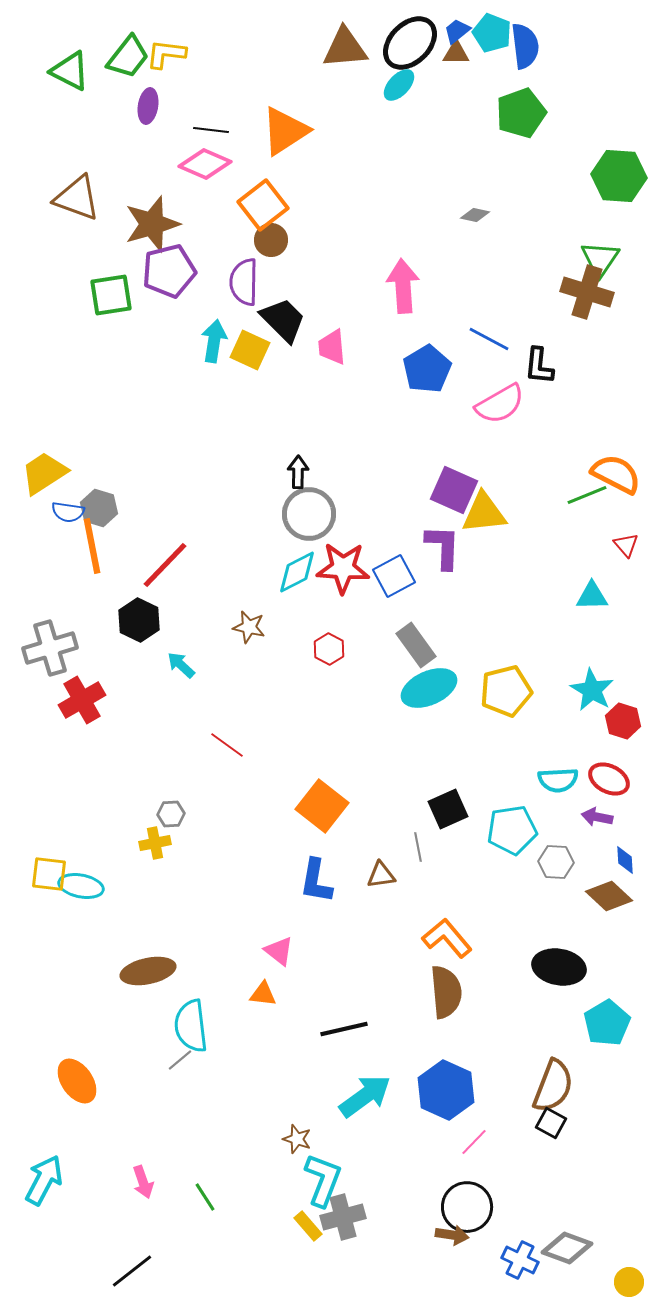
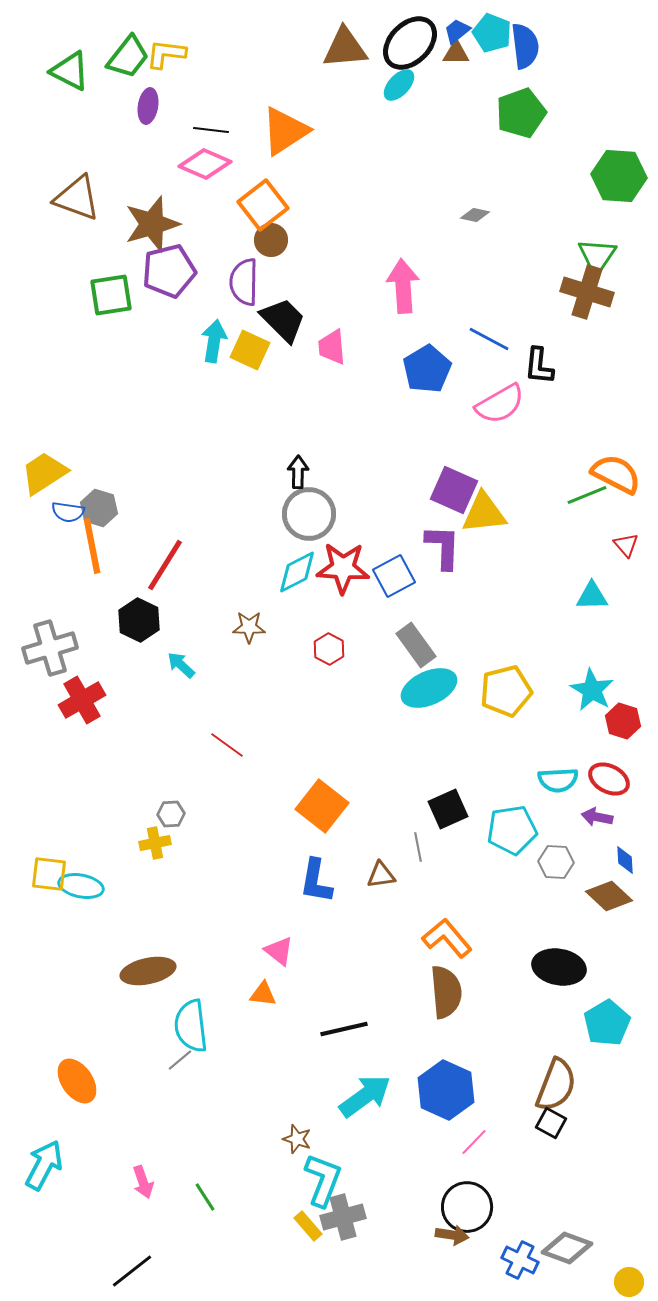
green triangle at (600, 259): moved 3 px left, 3 px up
red line at (165, 565): rotated 12 degrees counterclockwise
brown star at (249, 627): rotated 12 degrees counterclockwise
brown semicircle at (553, 1086): moved 3 px right, 1 px up
cyan arrow at (44, 1180): moved 15 px up
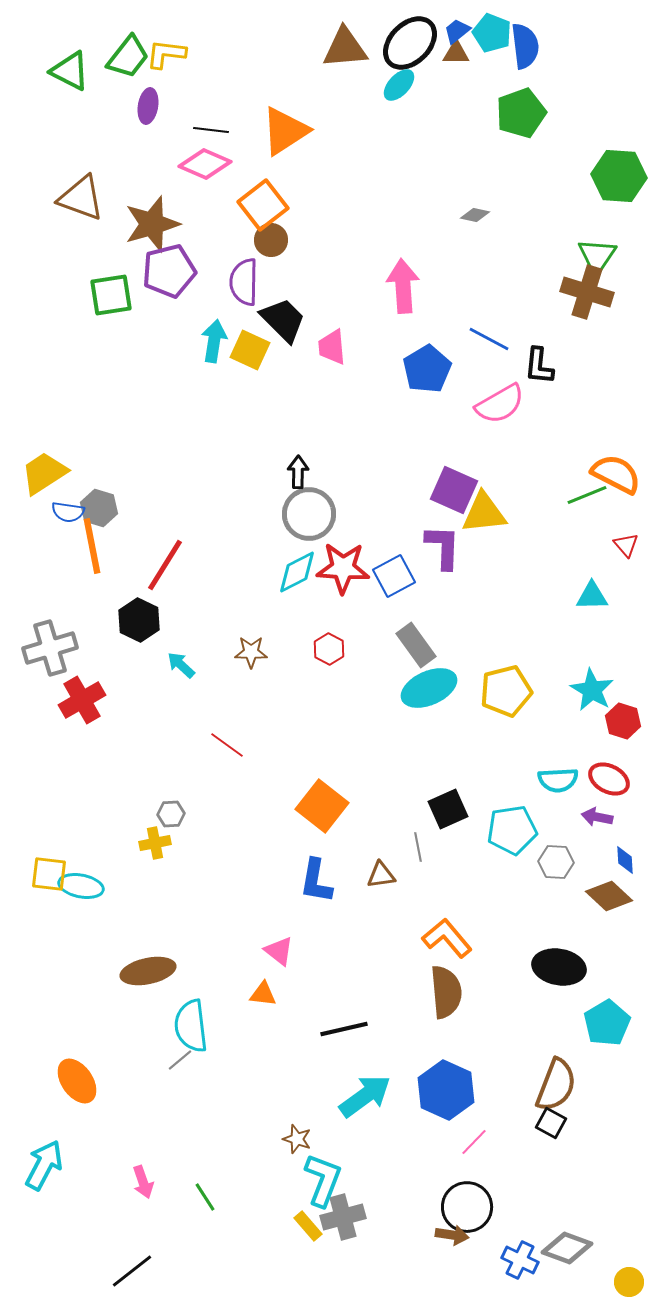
brown triangle at (77, 198): moved 4 px right
brown star at (249, 627): moved 2 px right, 25 px down
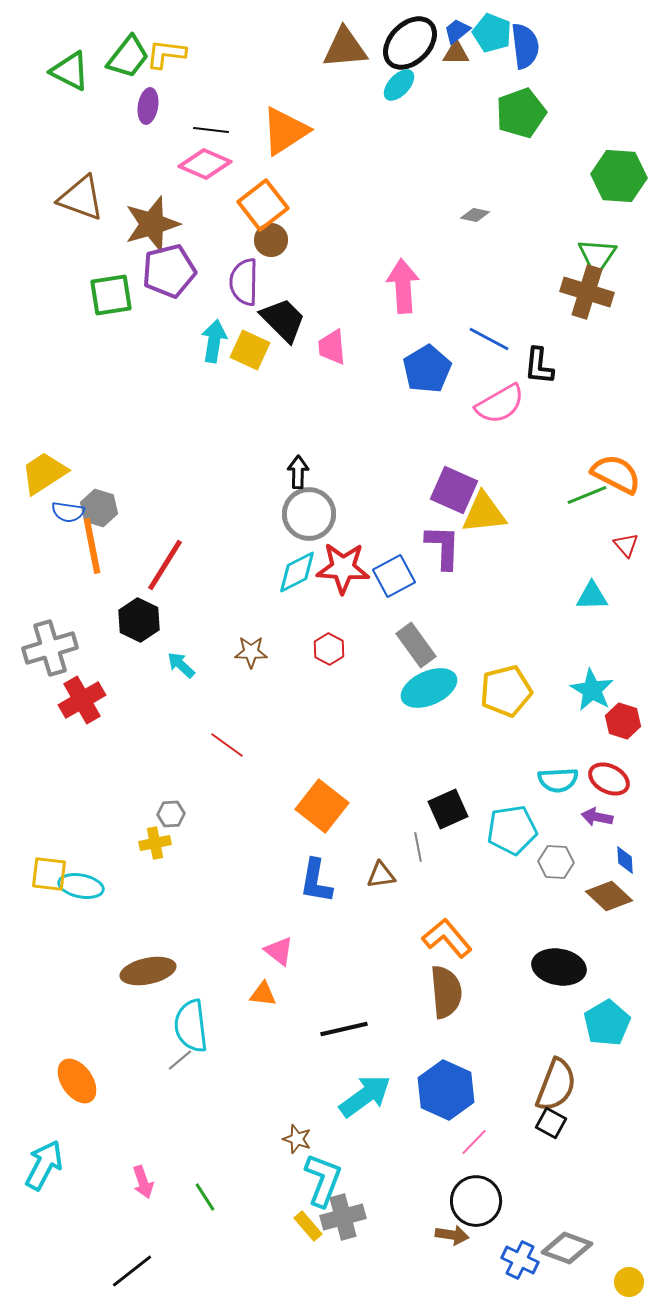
black circle at (467, 1207): moved 9 px right, 6 px up
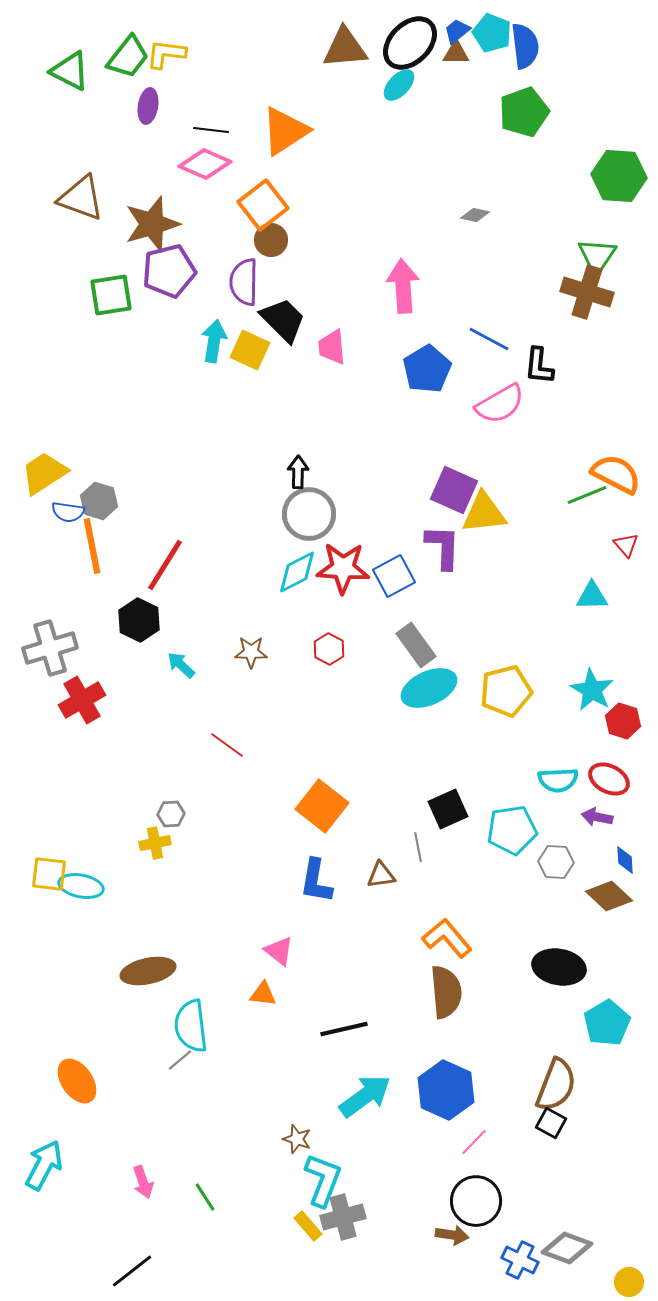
green pentagon at (521, 113): moved 3 px right, 1 px up
gray hexagon at (99, 508): moved 7 px up
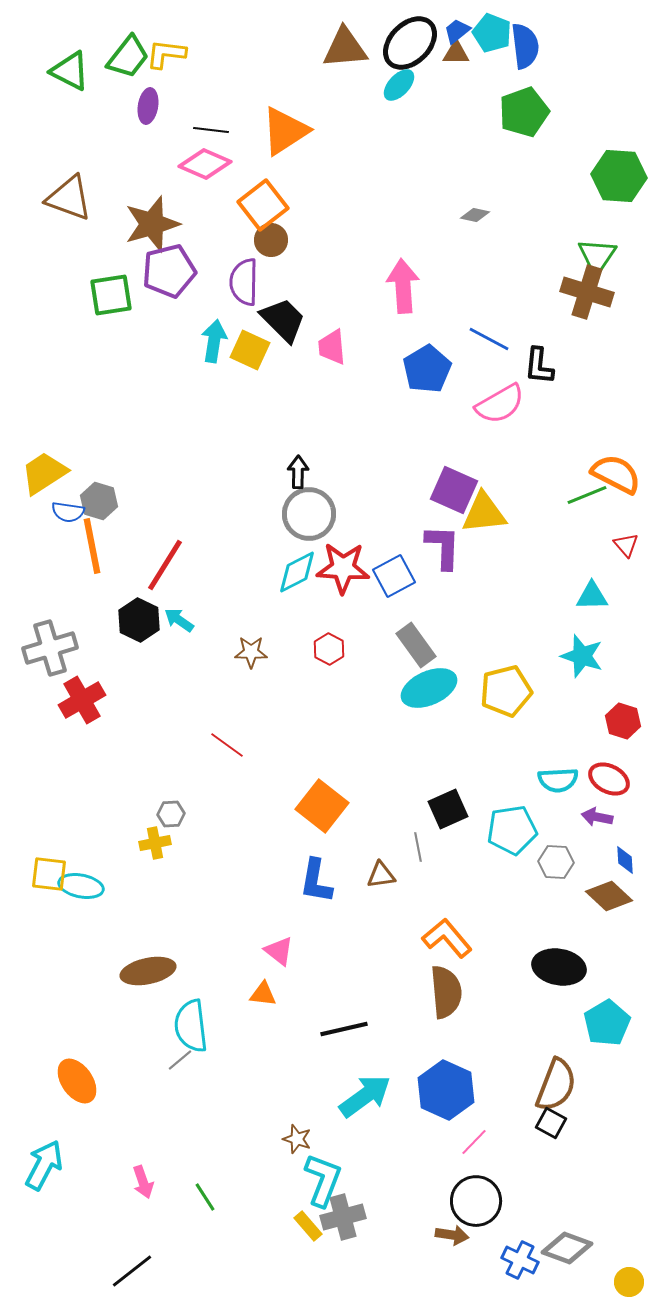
brown triangle at (81, 198): moved 12 px left
cyan arrow at (181, 665): moved 2 px left, 45 px up; rotated 8 degrees counterclockwise
cyan star at (592, 690): moved 10 px left, 34 px up; rotated 12 degrees counterclockwise
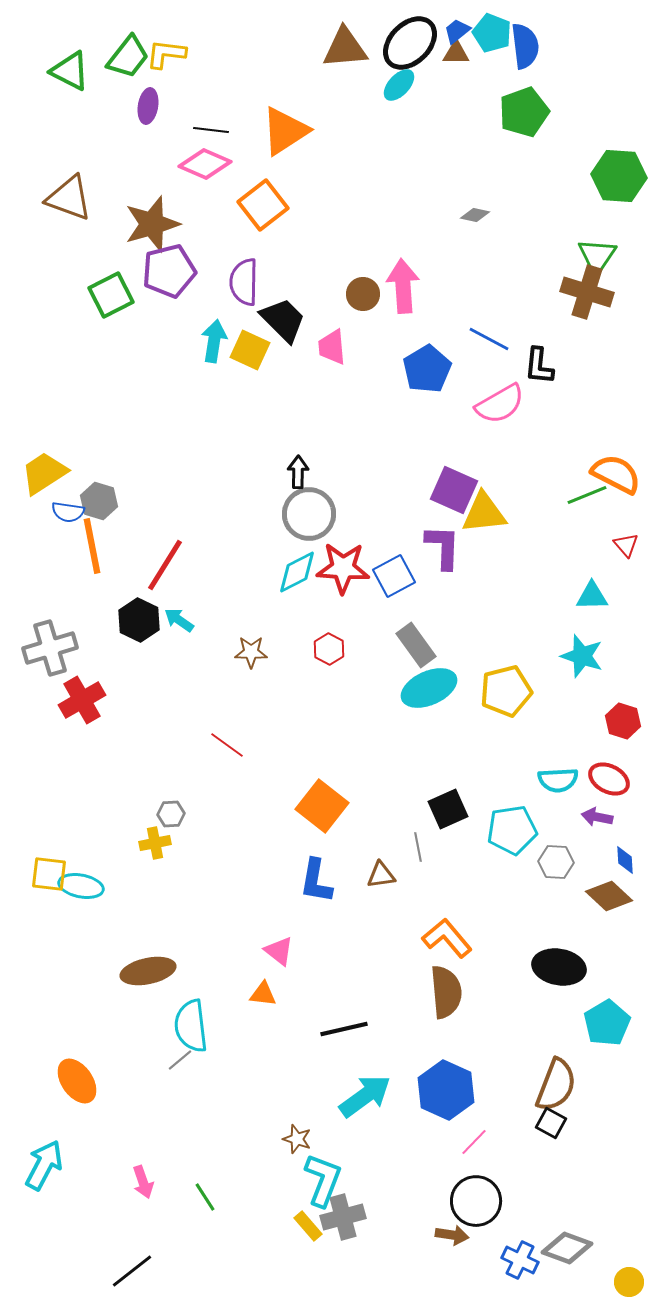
brown circle at (271, 240): moved 92 px right, 54 px down
green square at (111, 295): rotated 18 degrees counterclockwise
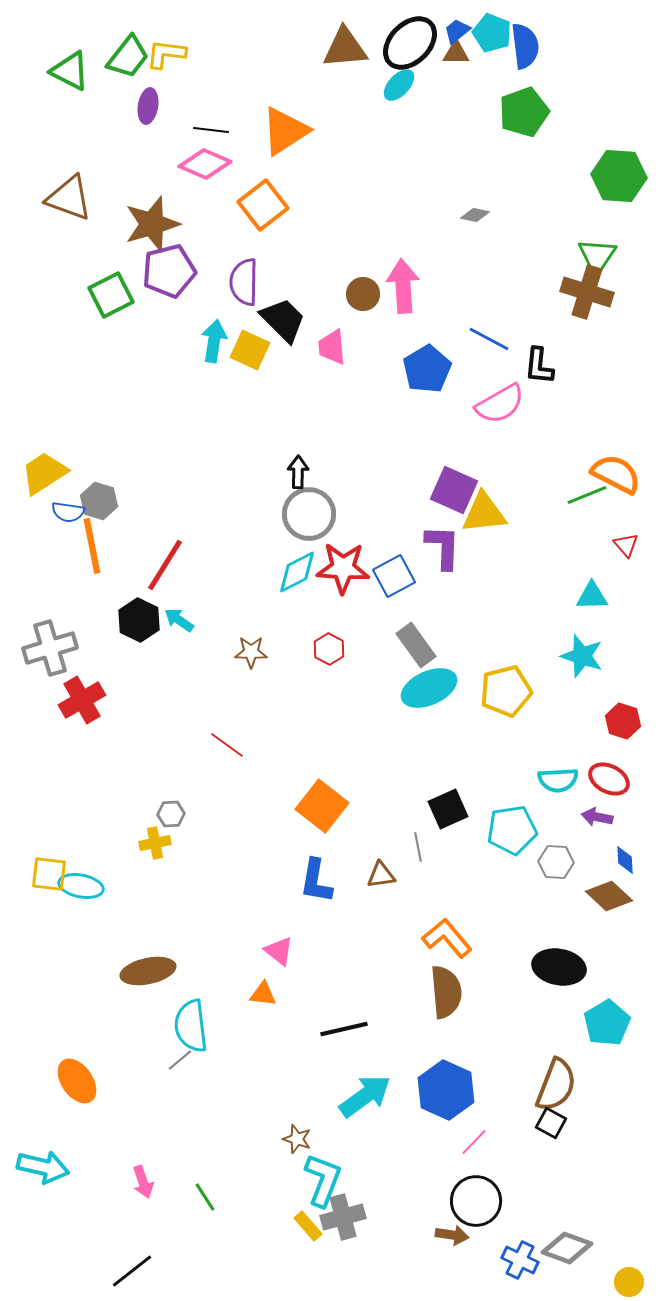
cyan arrow at (44, 1165): moved 1 px left, 2 px down; rotated 75 degrees clockwise
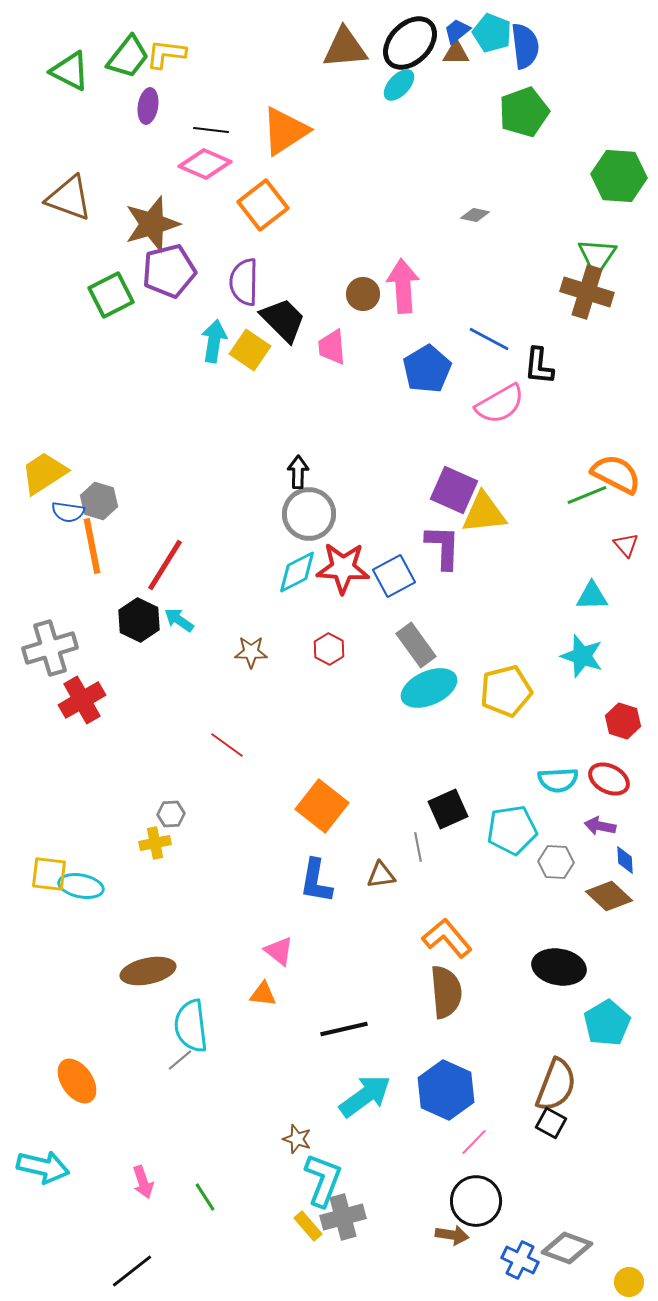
yellow square at (250, 350): rotated 9 degrees clockwise
purple arrow at (597, 817): moved 3 px right, 9 px down
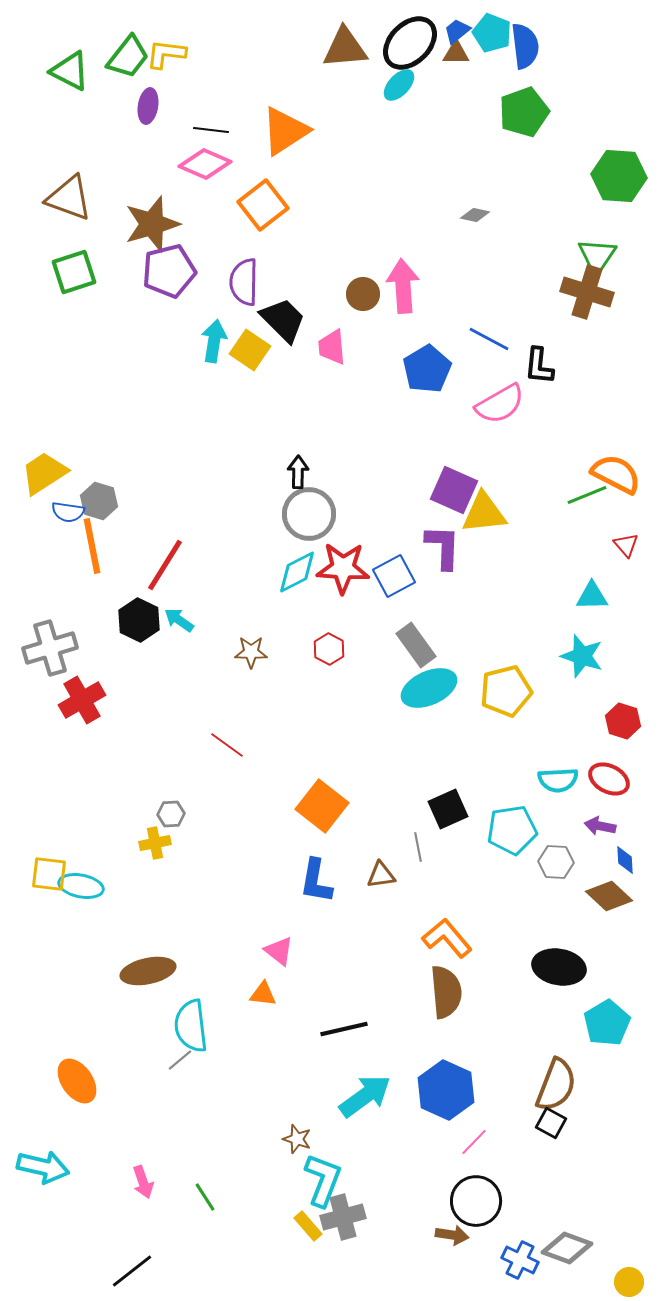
green square at (111, 295): moved 37 px left, 23 px up; rotated 9 degrees clockwise
